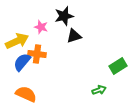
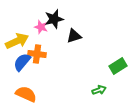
black star: moved 10 px left, 3 px down
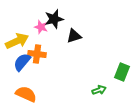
green rectangle: moved 4 px right, 6 px down; rotated 36 degrees counterclockwise
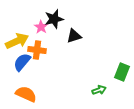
pink star: rotated 16 degrees clockwise
orange cross: moved 4 px up
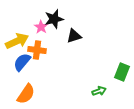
green arrow: moved 1 px down
orange semicircle: rotated 100 degrees clockwise
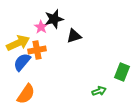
yellow arrow: moved 1 px right, 2 px down
orange cross: rotated 18 degrees counterclockwise
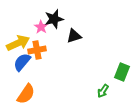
green arrow: moved 4 px right; rotated 144 degrees clockwise
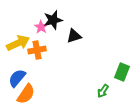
black star: moved 1 px left, 1 px down
blue semicircle: moved 5 px left, 16 px down
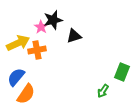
blue semicircle: moved 1 px left, 1 px up
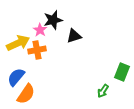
pink star: moved 1 px left, 3 px down
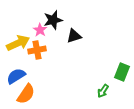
blue semicircle: moved 1 px up; rotated 18 degrees clockwise
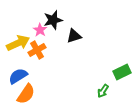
orange cross: rotated 18 degrees counterclockwise
green rectangle: rotated 42 degrees clockwise
blue semicircle: moved 2 px right
